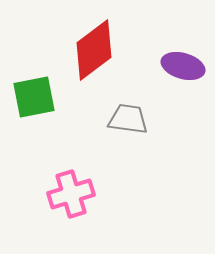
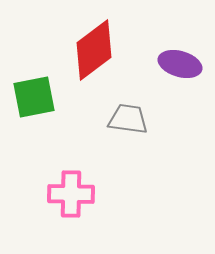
purple ellipse: moved 3 px left, 2 px up
pink cross: rotated 18 degrees clockwise
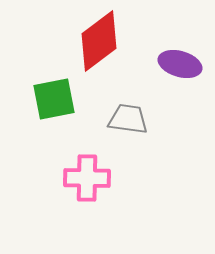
red diamond: moved 5 px right, 9 px up
green square: moved 20 px right, 2 px down
pink cross: moved 16 px right, 16 px up
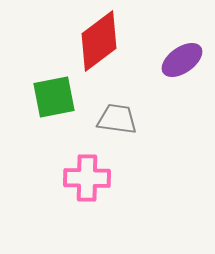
purple ellipse: moved 2 px right, 4 px up; rotated 51 degrees counterclockwise
green square: moved 2 px up
gray trapezoid: moved 11 px left
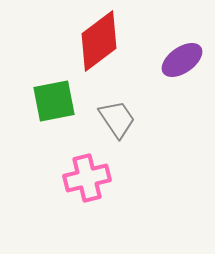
green square: moved 4 px down
gray trapezoid: rotated 48 degrees clockwise
pink cross: rotated 15 degrees counterclockwise
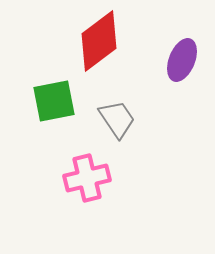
purple ellipse: rotated 33 degrees counterclockwise
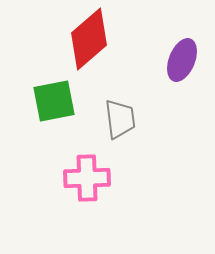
red diamond: moved 10 px left, 2 px up; rotated 4 degrees counterclockwise
gray trapezoid: moved 3 px right; rotated 27 degrees clockwise
pink cross: rotated 12 degrees clockwise
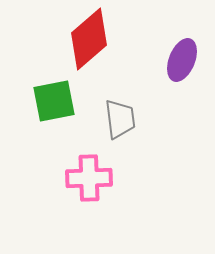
pink cross: moved 2 px right
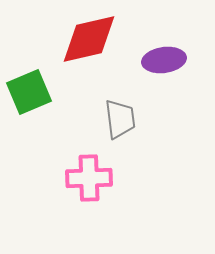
red diamond: rotated 28 degrees clockwise
purple ellipse: moved 18 px left; rotated 60 degrees clockwise
green square: moved 25 px left, 9 px up; rotated 12 degrees counterclockwise
